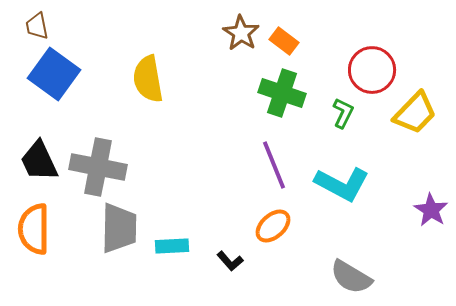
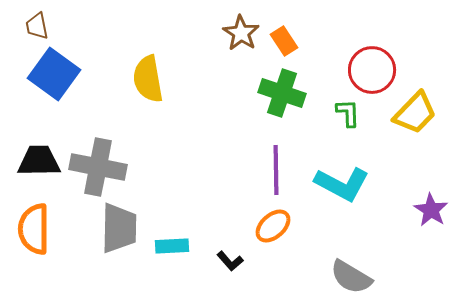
orange rectangle: rotated 20 degrees clockwise
green L-shape: moved 5 px right; rotated 28 degrees counterclockwise
black trapezoid: rotated 114 degrees clockwise
purple line: moved 2 px right, 5 px down; rotated 21 degrees clockwise
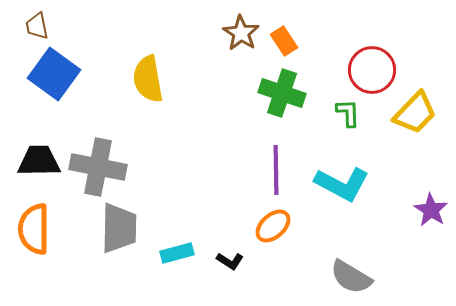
cyan rectangle: moved 5 px right, 7 px down; rotated 12 degrees counterclockwise
black L-shape: rotated 16 degrees counterclockwise
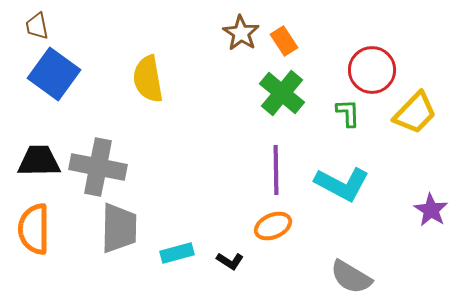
green cross: rotated 21 degrees clockwise
orange ellipse: rotated 18 degrees clockwise
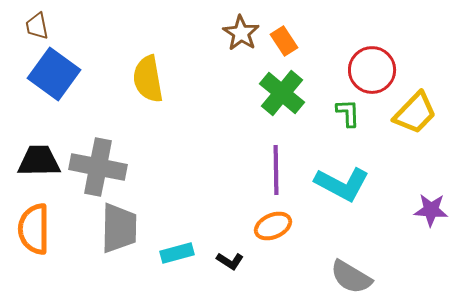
purple star: rotated 28 degrees counterclockwise
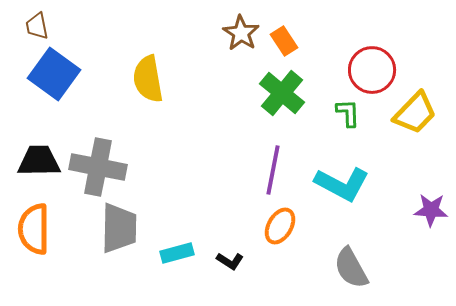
purple line: moved 3 px left; rotated 12 degrees clockwise
orange ellipse: moved 7 px right; rotated 36 degrees counterclockwise
gray semicircle: moved 9 px up; rotated 30 degrees clockwise
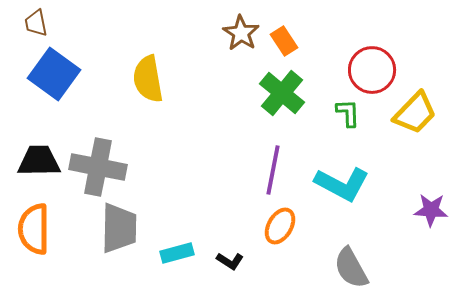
brown trapezoid: moved 1 px left, 3 px up
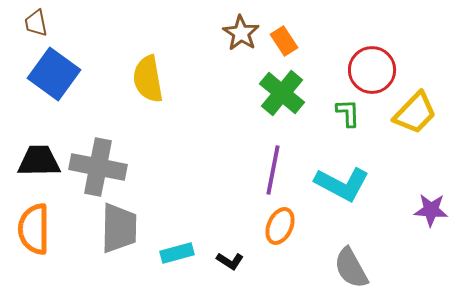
orange ellipse: rotated 6 degrees counterclockwise
